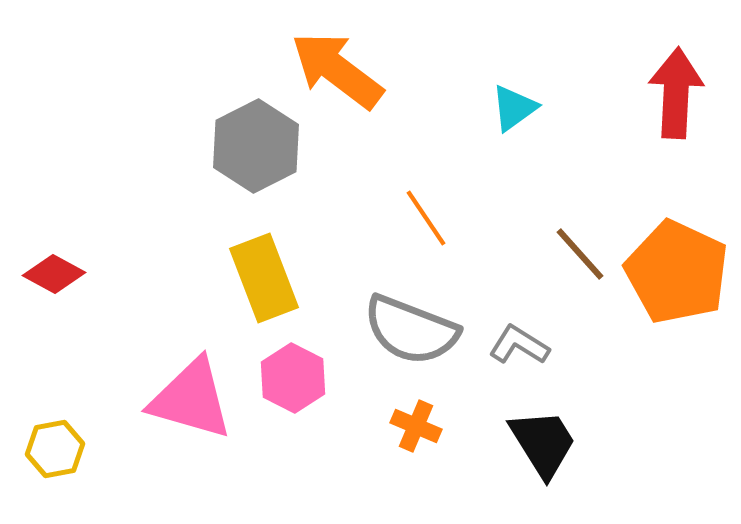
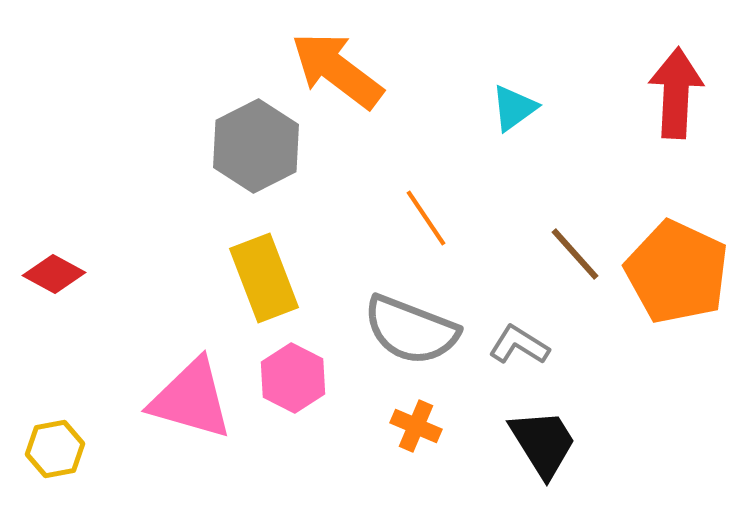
brown line: moved 5 px left
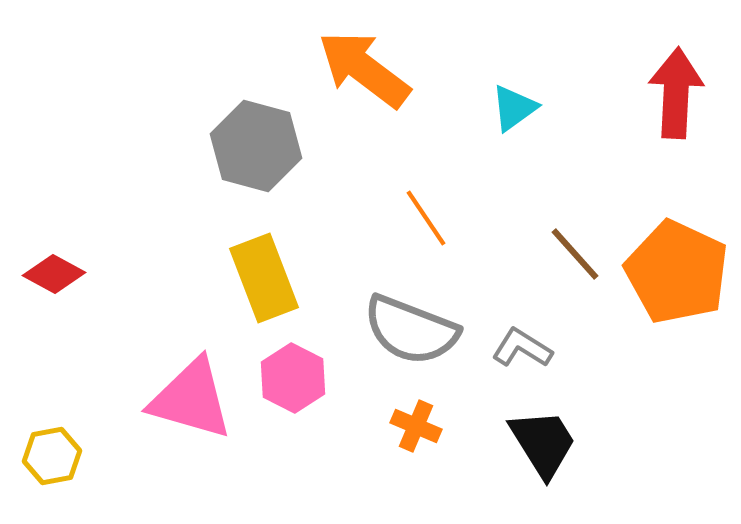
orange arrow: moved 27 px right, 1 px up
gray hexagon: rotated 18 degrees counterclockwise
gray L-shape: moved 3 px right, 3 px down
yellow hexagon: moved 3 px left, 7 px down
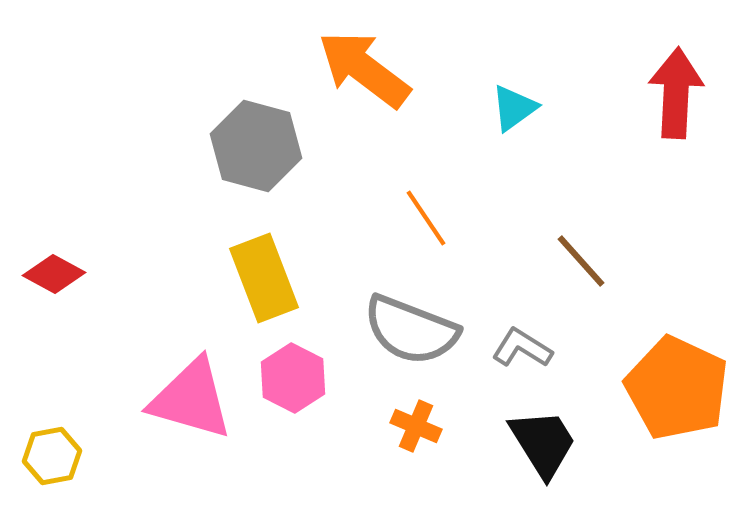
brown line: moved 6 px right, 7 px down
orange pentagon: moved 116 px down
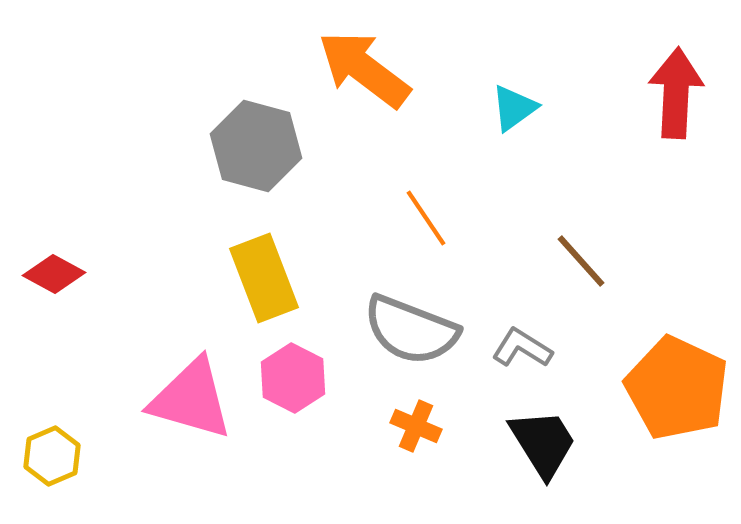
yellow hexagon: rotated 12 degrees counterclockwise
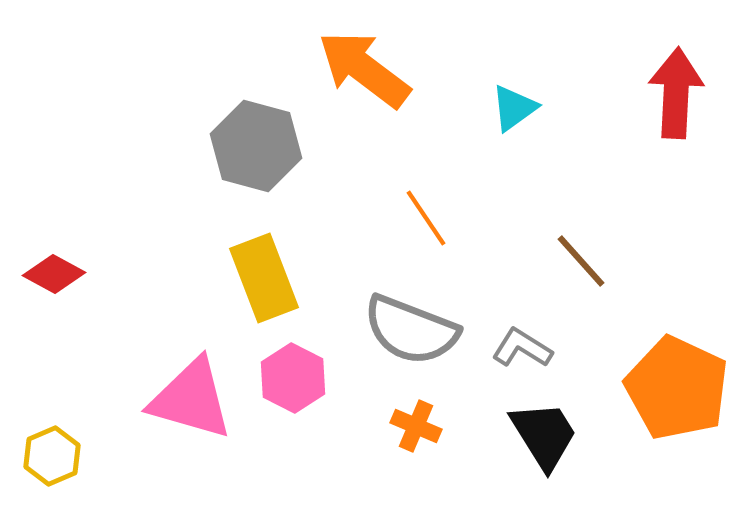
black trapezoid: moved 1 px right, 8 px up
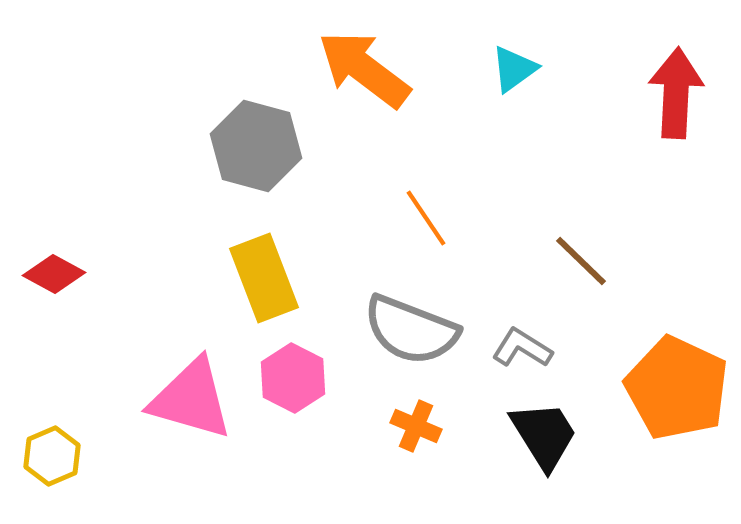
cyan triangle: moved 39 px up
brown line: rotated 4 degrees counterclockwise
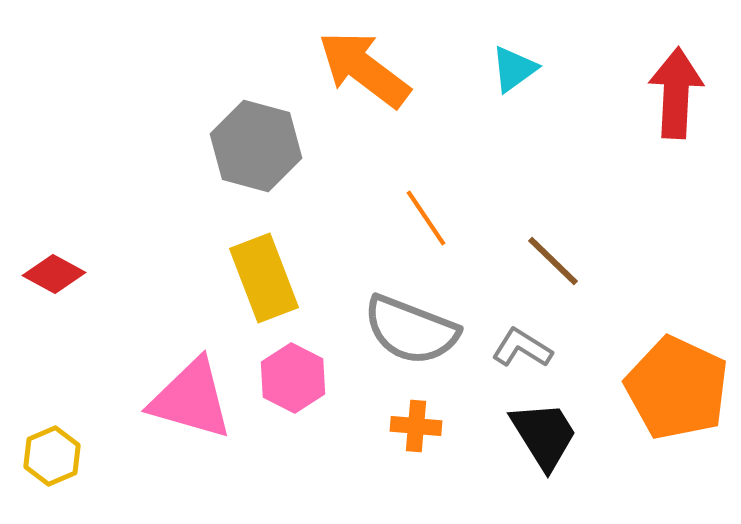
brown line: moved 28 px left
orange cross: rotated 18 degrees counterclockwise
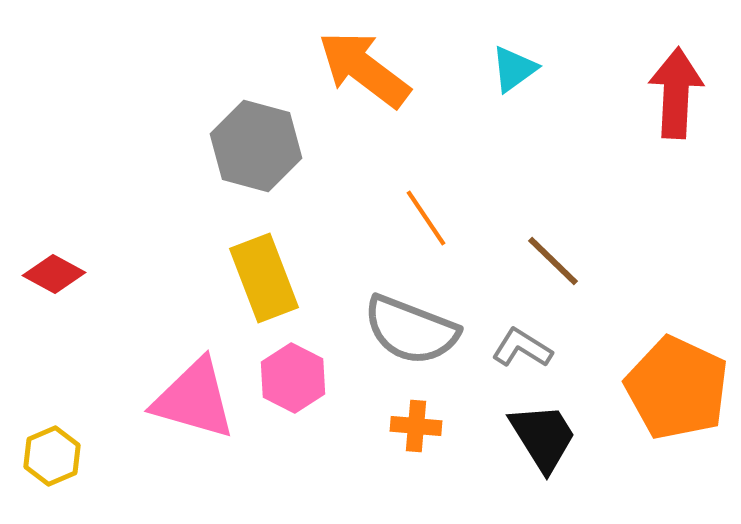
pink triangle: moved 3 px right
black trapezoid: moved 1 px left, 2 px down
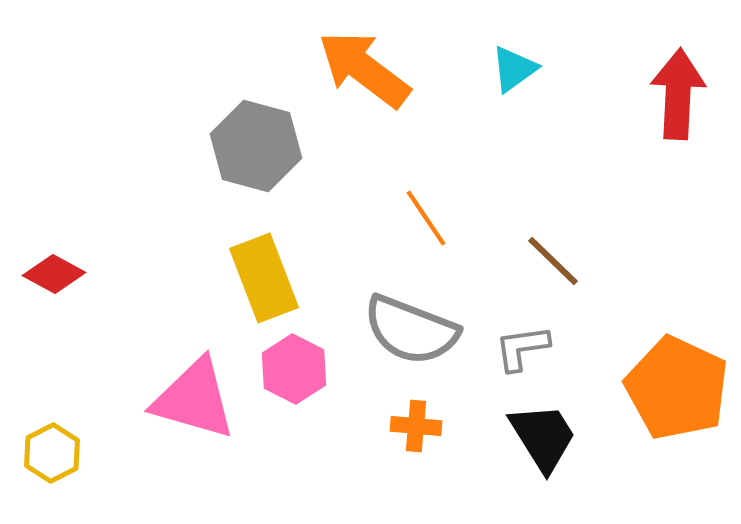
red arrow: moved 2 px right, 1 px down
gray L-shape: rotated 40 degrees counterclockwise
pink hexagon: moved 1 px right, 9 px up
yellow hexagon: moved 3 px up; rotated 4 degrees counterclockwise
